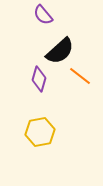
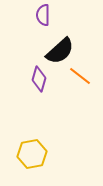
purple semicircle: rotated 40 degrees clockwise
yellow hexagon: moved 8 px left, 22 px down
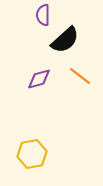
black semicircle: moved 5 px right, 11 px up
purple diamond: rotated 60 degrees clockwise
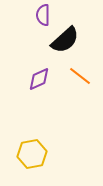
purple diamond: rotated 10 degrees counterclockwise
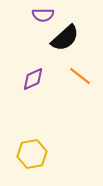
purple semicircle: rotated 90 degrees counterclockwise
black semicircle: moved 2 px up
purple diamond: moved 6 px left
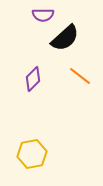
purple diamond: rotated 20 degrees counterclockwise
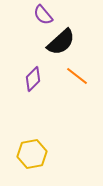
purple semicircle: rotated 50 degrees clockwise
black semicircle: moved 4 px left, 4 px down
orange line: moved 3 px left
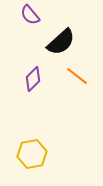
purple semicircle: moved 13 px left
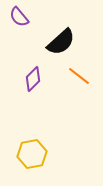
purple semicircle: moved 11 px left, 2 px down
orange line: moved 2 px right
